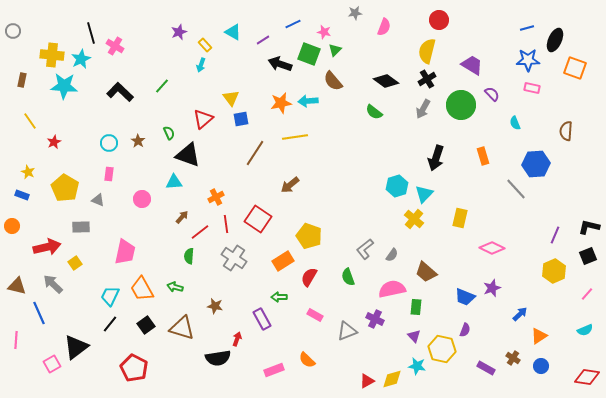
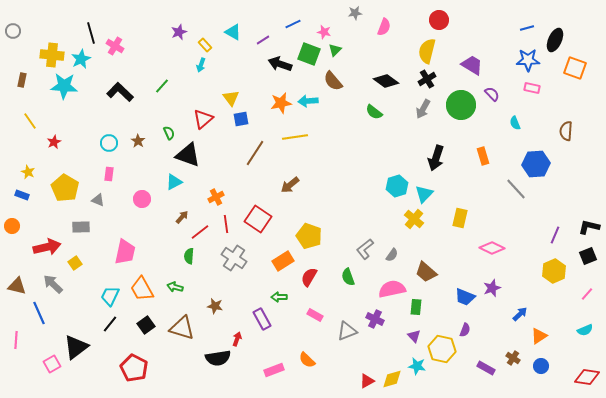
cyan triangle at (174, 182): rotated 24 degrees counterclockwise
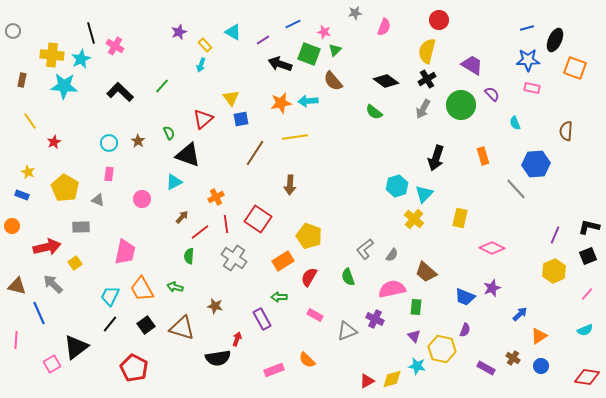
brown arrow at (290, 185): rotated 48 degrees counterclockwise
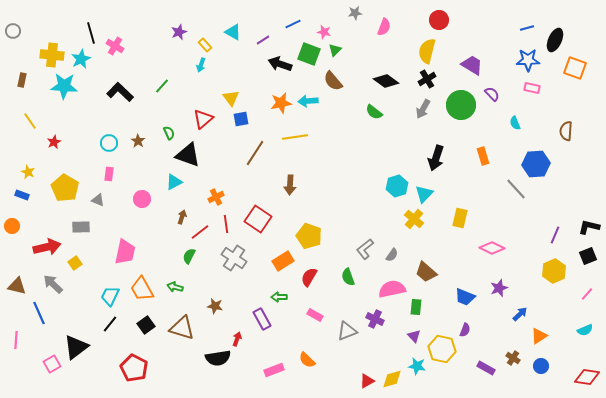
brown arrow at (182, 217): rotated 24 degrees counterclockwise
green semicircle at (189, 256): rotated 21 degrees clockwise
purple star at (492, 288): moved 7 px right
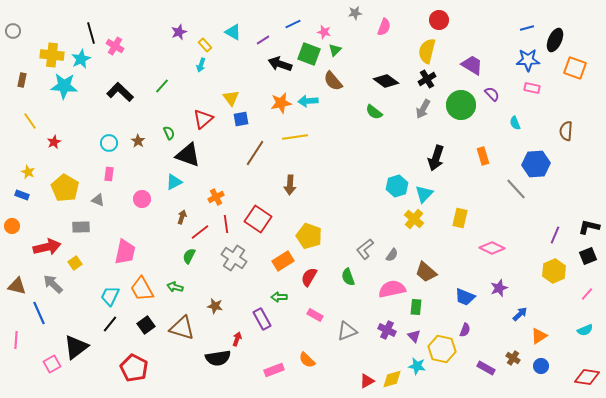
purple cross at (375, 319): moved 12 px right, 11 px down
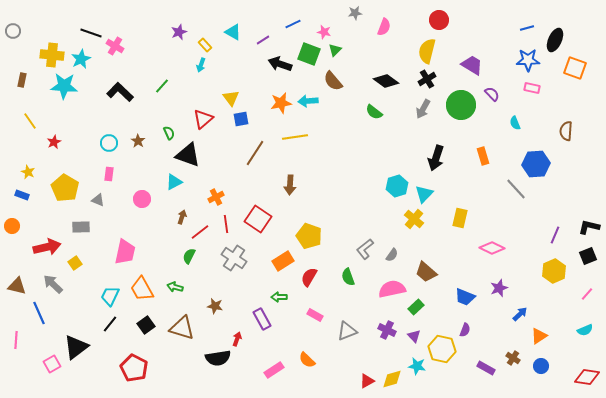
black line at (91, 33): rotated 55 degrees counterclockwise
green rectangle at (416, 307): rotated 42 degrees clockwise
pink rectangle at (274, 370): rotated 12 degrees counterclockwise
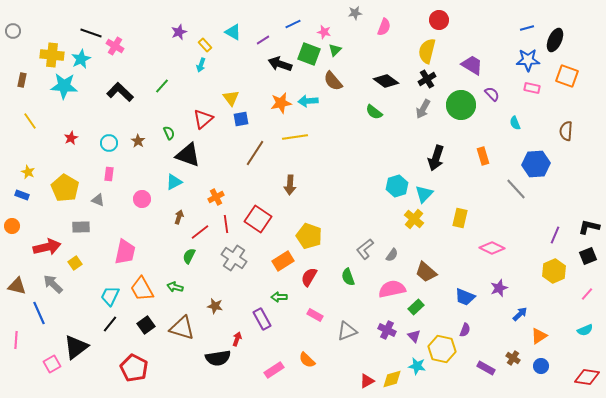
orange square at (575, 68): moved 8 px left, 8 px down
red star at (54, 142): moved 17 px right, 4 px up
brown arrow at (182, 217): moved 3 px left
